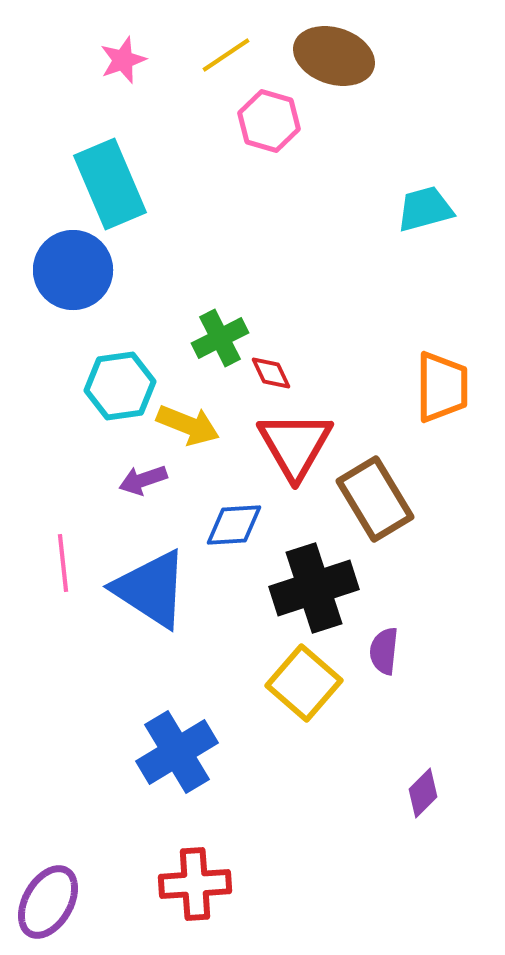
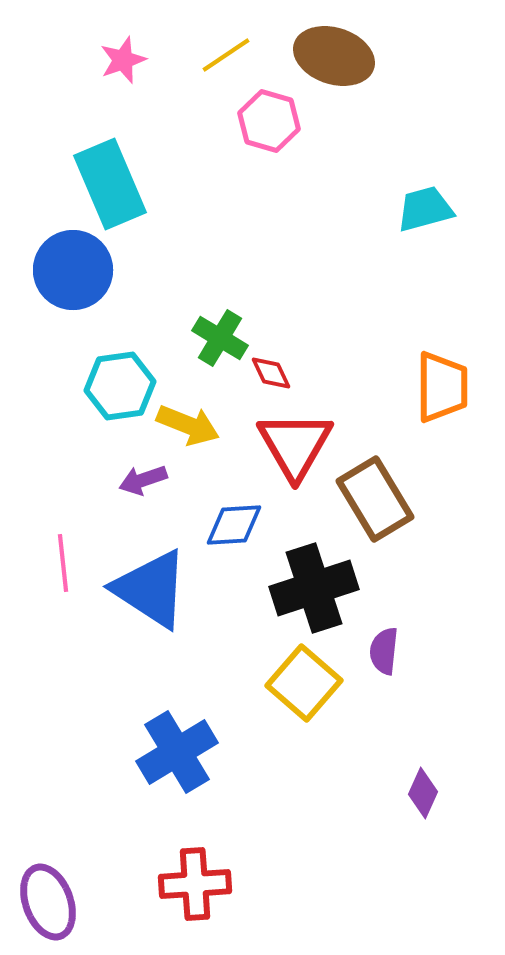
green cross: rotated 32 degrees counterclockwise
purple diamond: rotated 21 degrees counterclockwise
purple ellipse: rotated 50 degrees counterclockwise
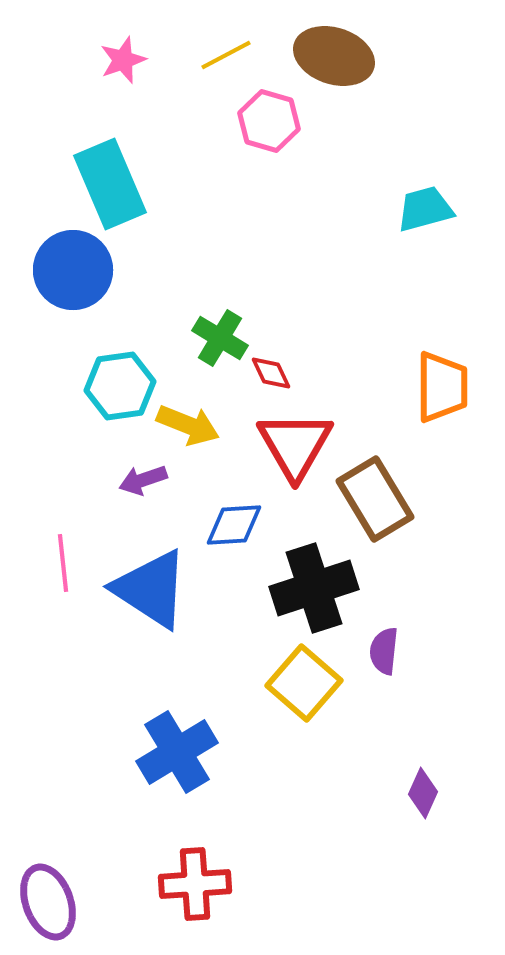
yellow line: rotated 6 degrees clockwise
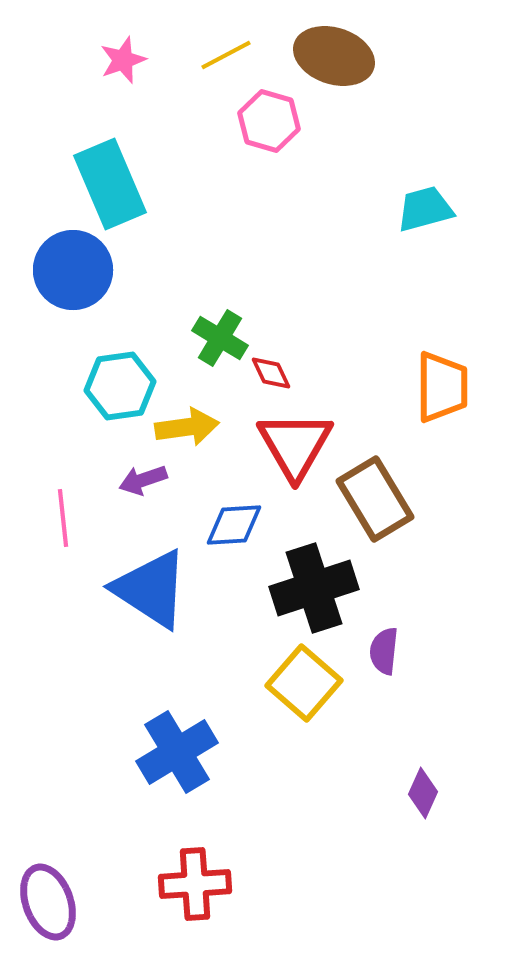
yellow arrow: moved 1 px left, 2 px down; rotated 30 degrees counterclockwise
pink line: moved 45 px up
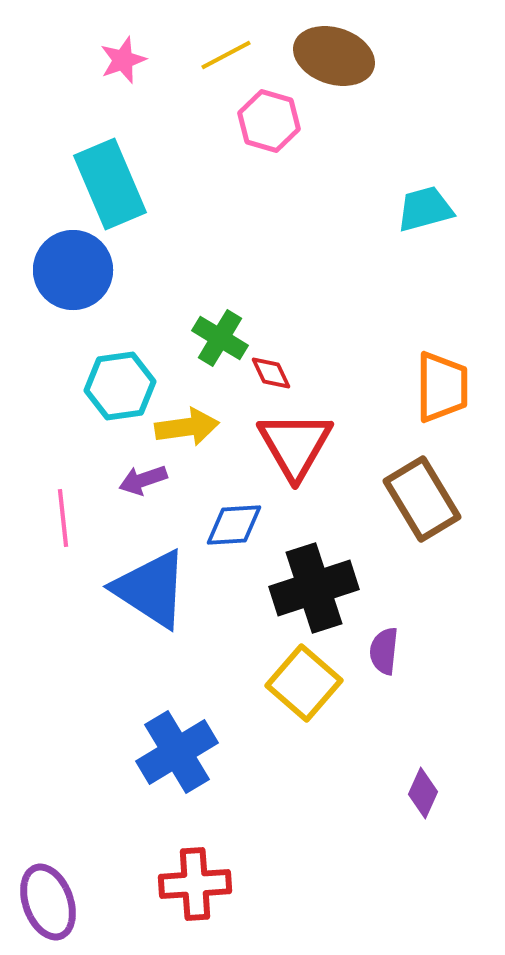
brown rectangle: moved 47 px right
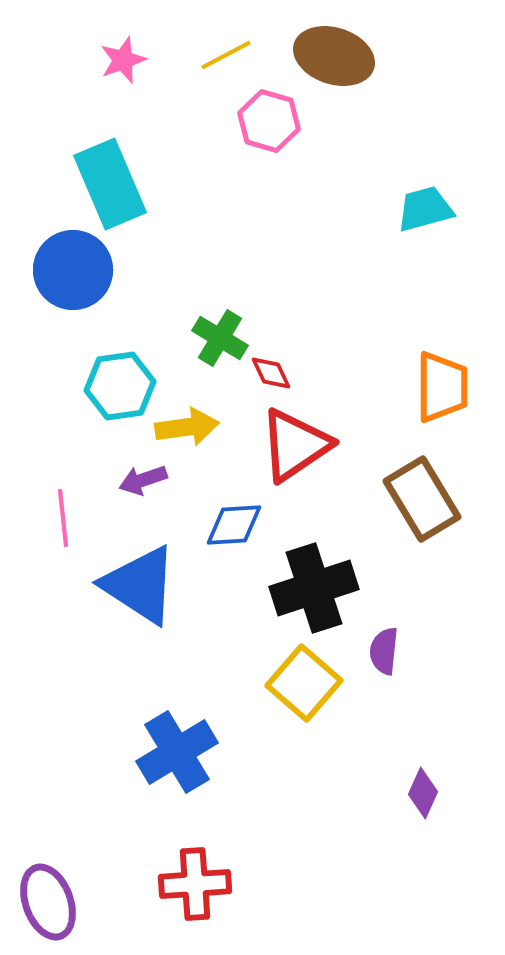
red triangle: rotated 26 degrees clockwise
blue triangle: moved 11 px left, 4 px up
